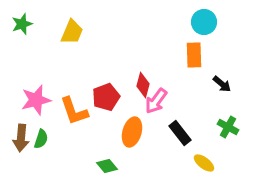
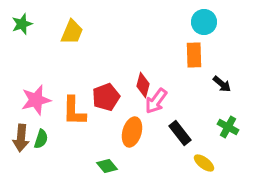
orange L-shape: rotated 20 degrees clockwise
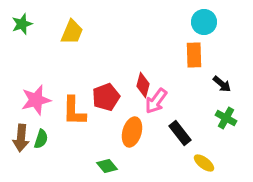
green cross: moved 2 px left, 9 px up
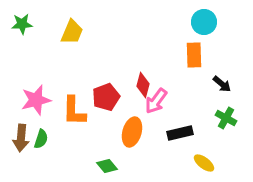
green star: rotated 15 degrees clockwise
black rectangle: rotated 65 degrees counterclockwise
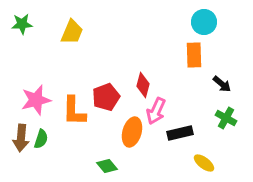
pink arrow: moved 10 px down; rotated 12 degrees counterclockwise
